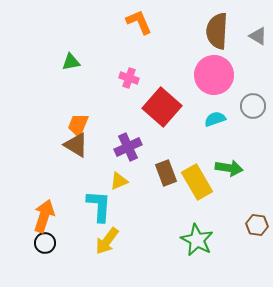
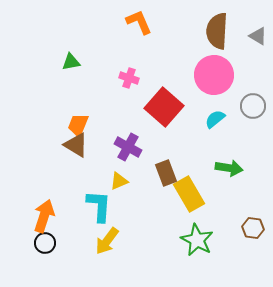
red square: moved 2 px right
cyan semicircle: rotated 20 degrees counterclockwise
purple cross: rotated 36 degrees counterclockwise
yellow rectangle: moved 8 px left, 12 px down
brown hexagon: moved 4 px left, 3 px down
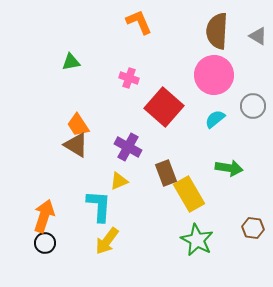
orange trapezoid: rotated 55 degrees counterclockwise
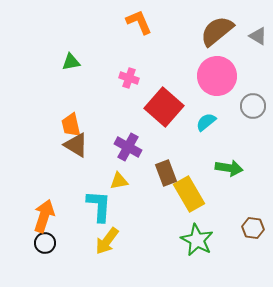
brown semicircle: rotated 48 degrees clockwise
pink circle: moved 3 px right, 1 px down
cyan semicircle: moved 9 px left, 3 px down
orange trapezoid: moved 7 px left; rotated 20 degrees clockwise
yellow triangle: rotated 12 degrees clockwise
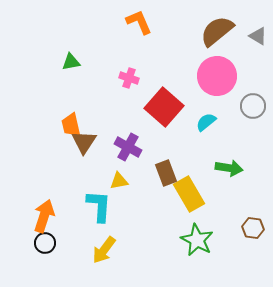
brown triangle: moved 8 px right, 3 px up; rotated 32 degrees clockwise
yellow arrow: moved 3 px left, 9 px down
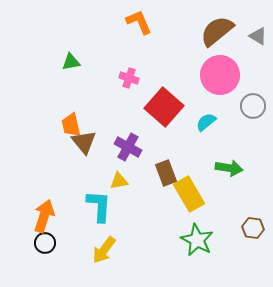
pink circle: moved 3 px right, 1 px up
brown triangle: rotated 12 degrees counterclockwise
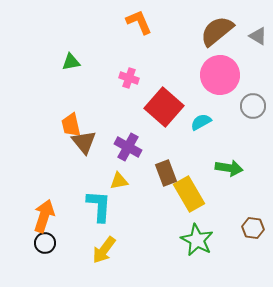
cyan semicircle: moved 5 px left; rotated 10 degrees clockwise
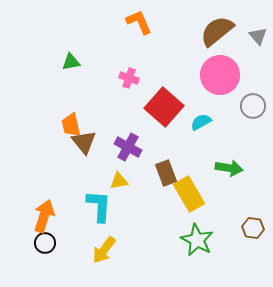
gray triangle: rotated 18 degrees clockwise
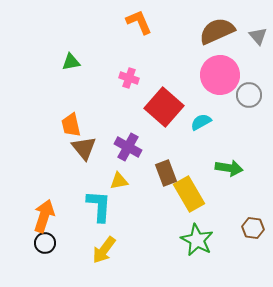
brown semicircle: rotated 15 degrees clockwise
gray circle: moved 4 px left, 11 px up
brown triangle: moved 6 px down
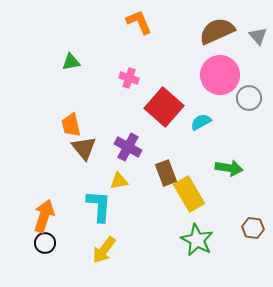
gray circle: moved 3 px down
